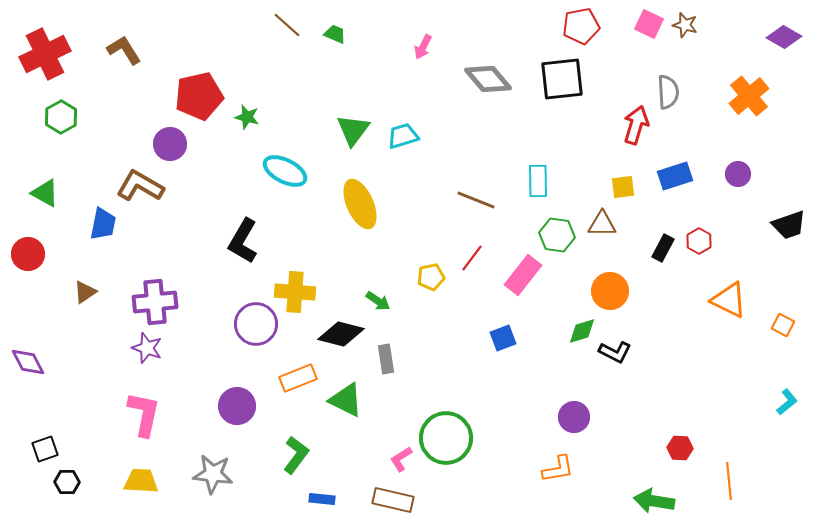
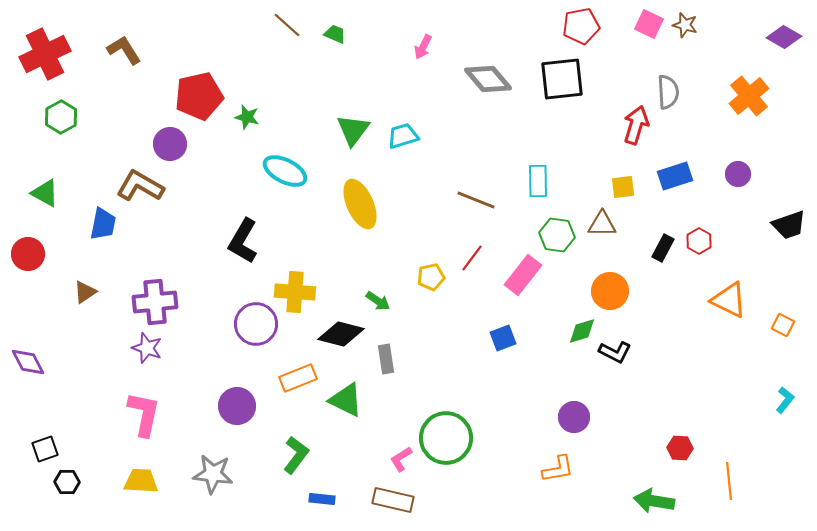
cyan L-shape at (787, 402): moved 2 px left, 2 px up; rotated 12 degrees counterclockwise
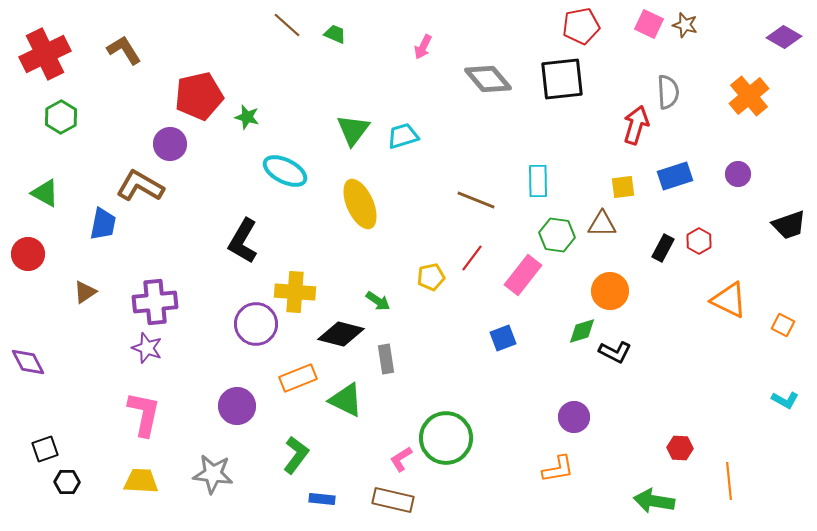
cyan L-shape at (785, 400): rotated 80 degrees clockwise
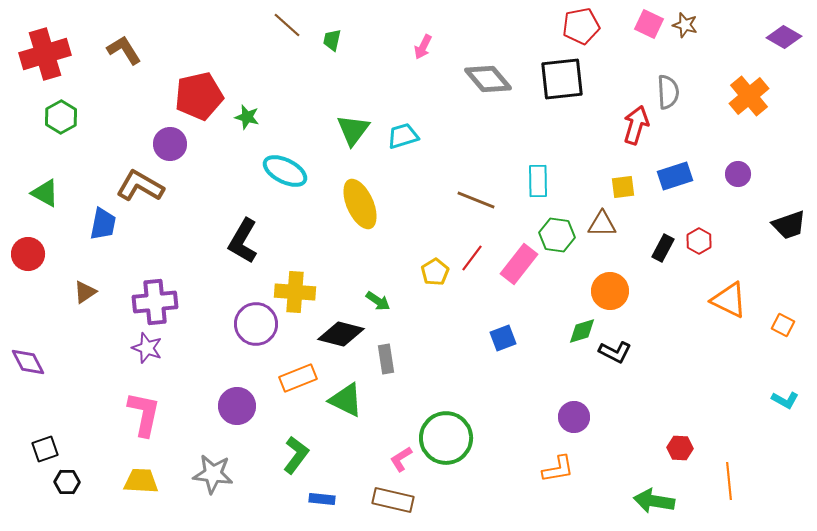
green trapezoid at (335, 34): moved 3 px left, 6 px down; rotated 100 degrees counterclockwise
red cross at (45, 54): rotated 9 degrees clockwise
pink rectangle at (523, 275): moved 4 px left, 11 px up
yellow pentagon at (431, 277): moved 4 px right, 5 px up; rotated 20 degrees counterclockwise
